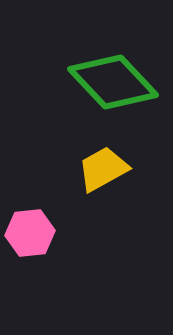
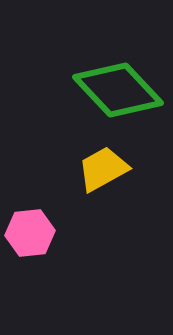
green diamond: moved 5 px right, 8 px down
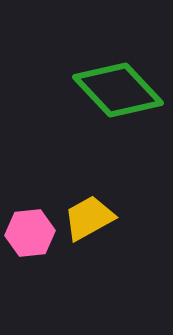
yellow trapezoid: moved 14 px left, 49 px down
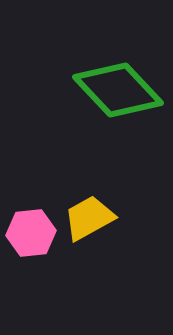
pink hexagon: moved 1 px right
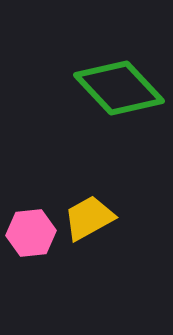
green diamond: moved 1 px right, 2 px up
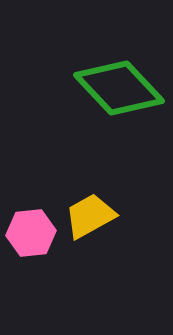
yellow trapezoid: moved 1 px right, 2 px up
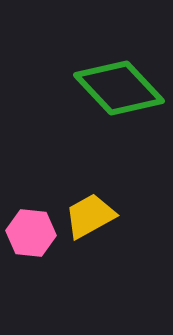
pink hexagon: rotated 12 degrees clockwise
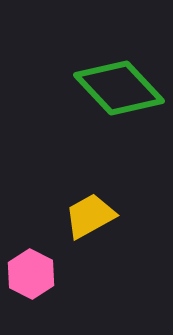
pink hexagon: moved 41 px down; rotated 21 degrees clockwise
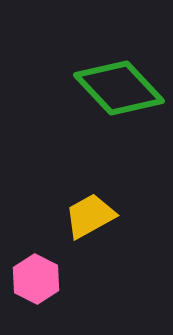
pink hexagon: moved 5 px right, 5 px down
